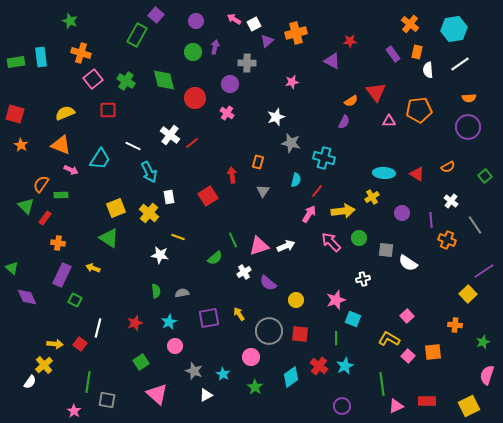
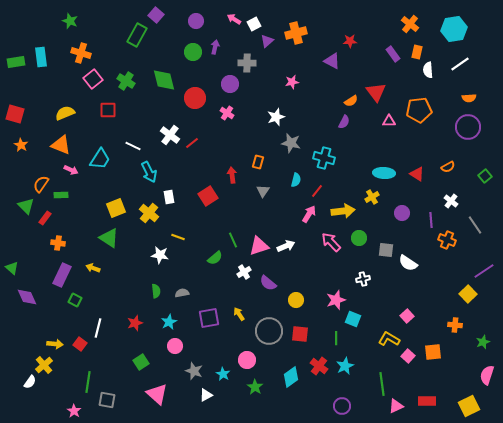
pink circle at (251, 357): moved 4 px left, 3 px down
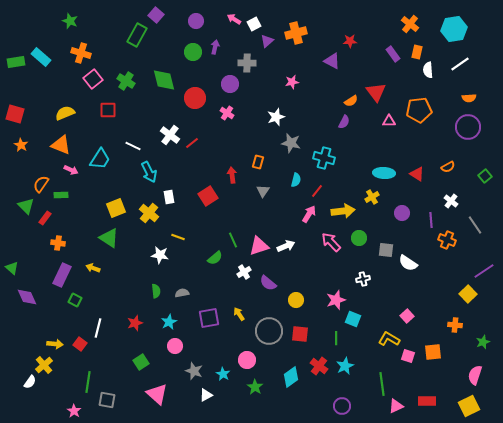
cyan rectangle at (41, 57): rotated 42 degrees counterclockwise
pink square at (408, 356): rotated 24 degrees counterclockwise
pink semicircle at (487, 375): moved 12 px left
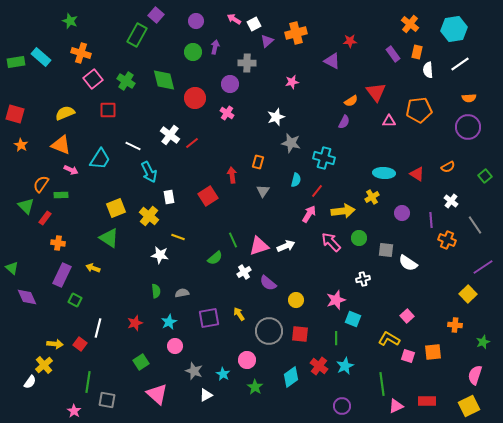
yellow cross at (149, 213): moved 3 px down
purple line at (484, 271): moved 1 px left, 4 px up
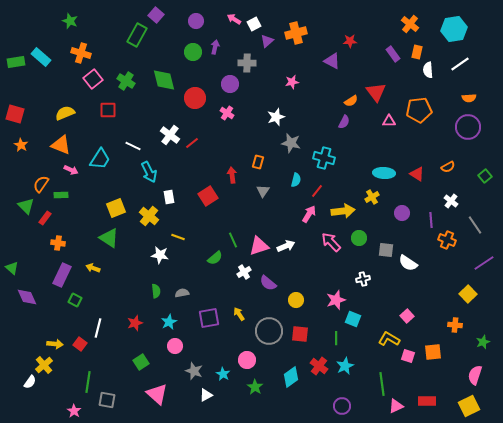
purple line at (483, 267): moved 1 px right, 4 px up
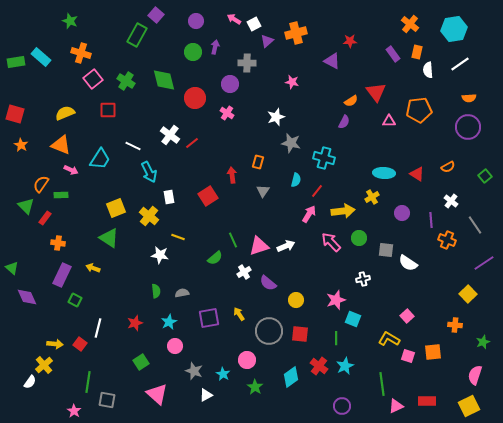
pink star at (292, 82): rotated 24 degrees clockwise
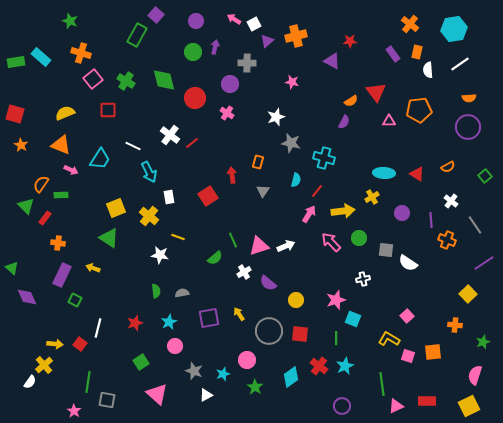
orange cross at (296, 33): moved 3 px down
cyan star at (223, 374): rotated 24 degrees clockwise
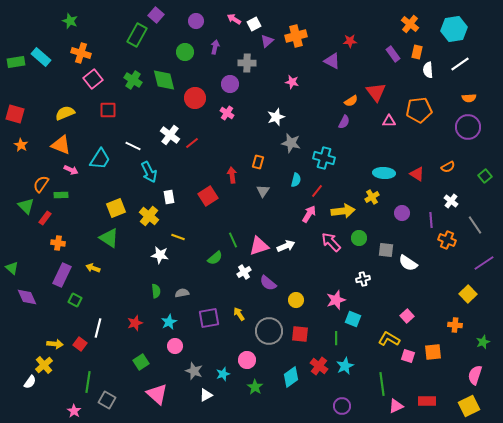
green circle at (193, 52): moved 8 px left
green cross at (126, 81): moved 7 px right, 1 px up
gray square at (107, 400): rotated 18 degrees clockwise
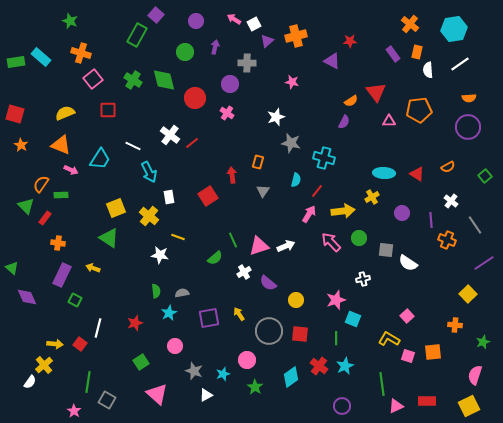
cyan star at (169, 322): moved 9 px up
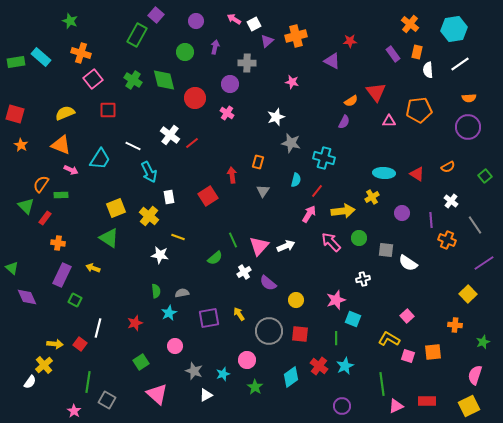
pink triangle at (259, 246): rotated 30 degrees counterclockwise
